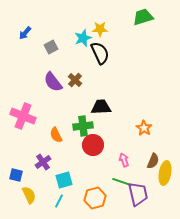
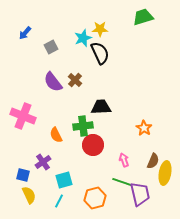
blue square: moved 7 px right
purple trapezoid: moved 2 px right
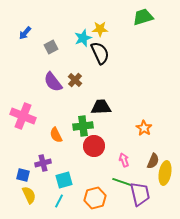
red circle: moved 1 px right, 1 px down
purple cross: moved 1 px down; rotated 21 degrees clockwise
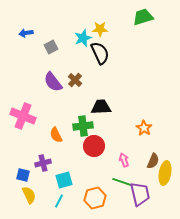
blue arrow: moved 1 px right; rotated 40 degrees clockwise
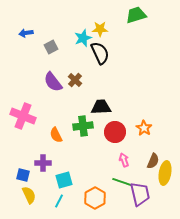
green trapezoid: moved 7 px left, 2 px up
red circle: moved 21 px right, 14 px up
purple cross: rotated 14 degrees clockwise
orange hexagon: rotated 15 degrees counterclockwise
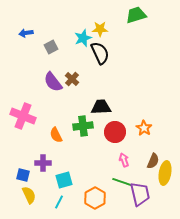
brown cross: moved 3 px left, 1 px up
cyan line: moved 1 px down
